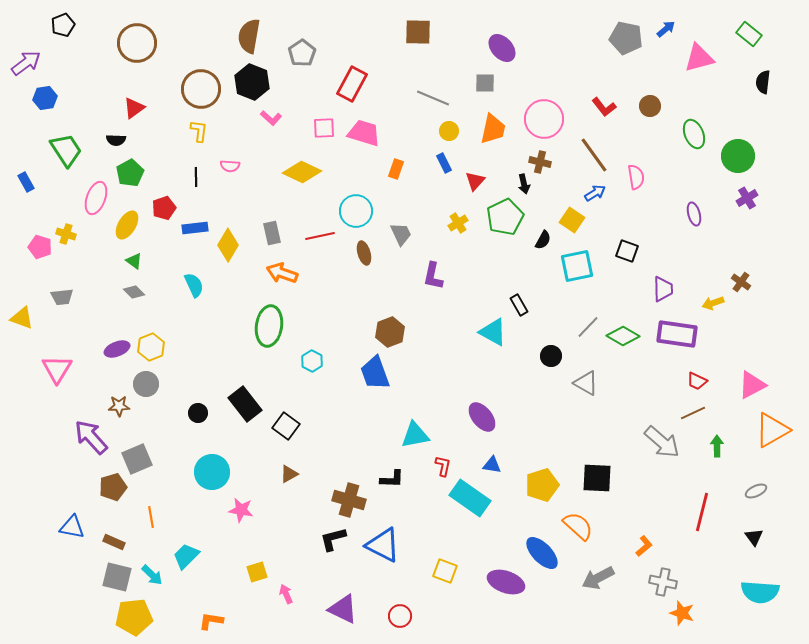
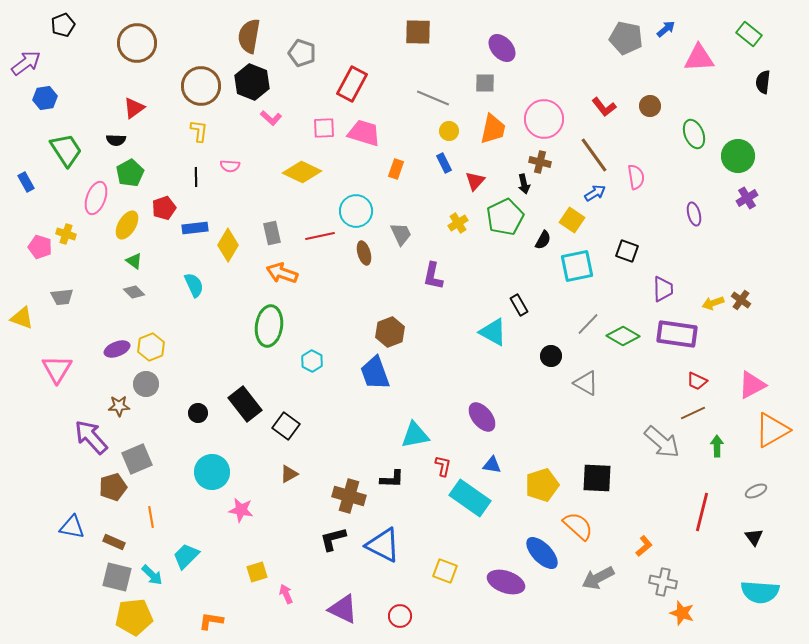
gray pentagon at (302, 53): rotated 20 degrees counterclockwise
pink triangle at (699, 58): rotated 12 degrees clockwise
brown circle at (201, 89): moved 3 px up
brown cross at (741, 282): moved 18 px down
gray line at (588, 327): moved 3 px up
brown cross at (349, 500): moved 4 px up
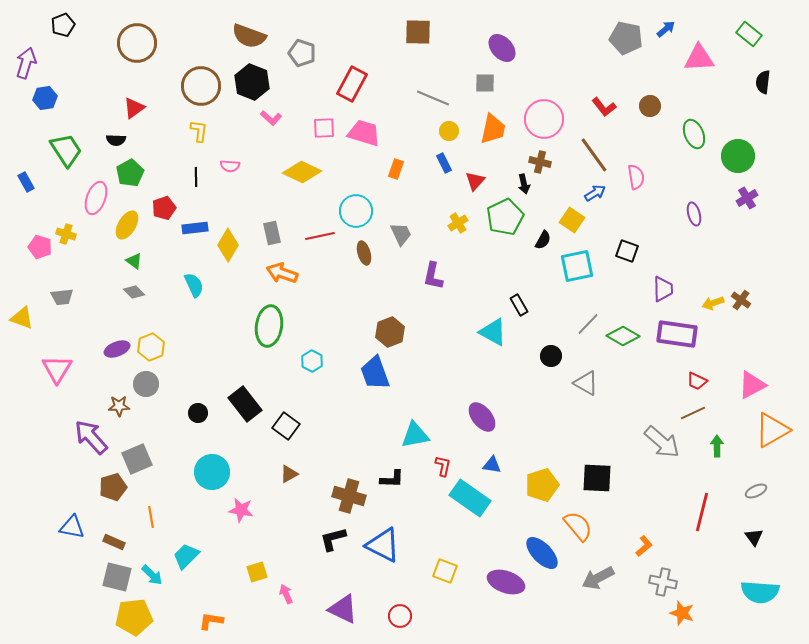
brown semicircle at (249, 36): rotated 80 degrees counterclockwise
purple arrow at (26, 63): rotated 36 degrees counterclockwise
orange semicircle at (578, 526): rotated 8 degrees clockwise
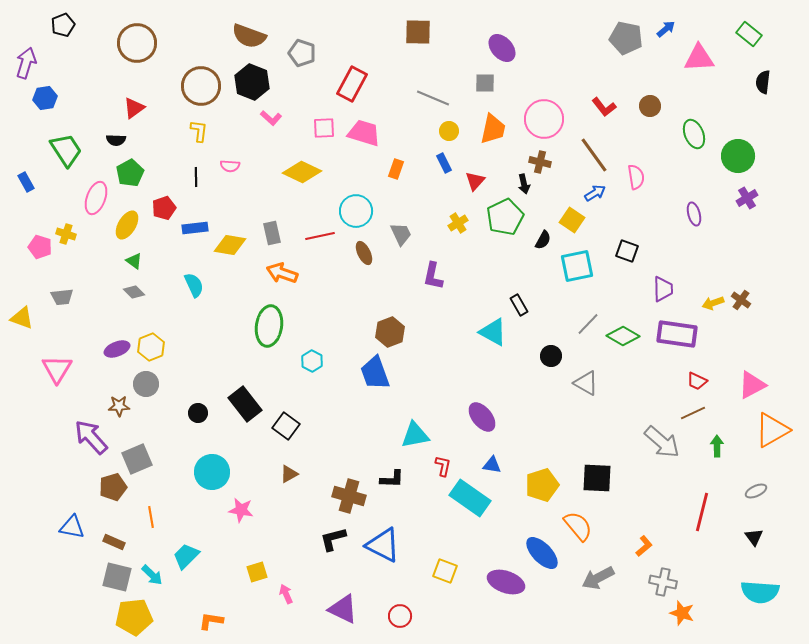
yellow diamond at (228, 245): moved 2 px right; rotated 68 degrees clockwise
brown ellipse at (364, 253): rotated 10 degrees counterclockwise
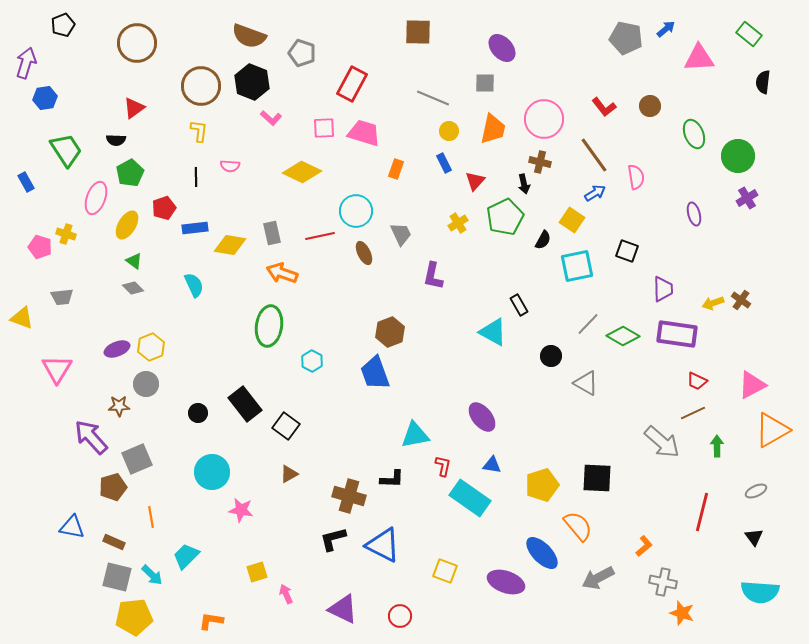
gray diamond at (134, 292): moved 1 px left, 4 px up
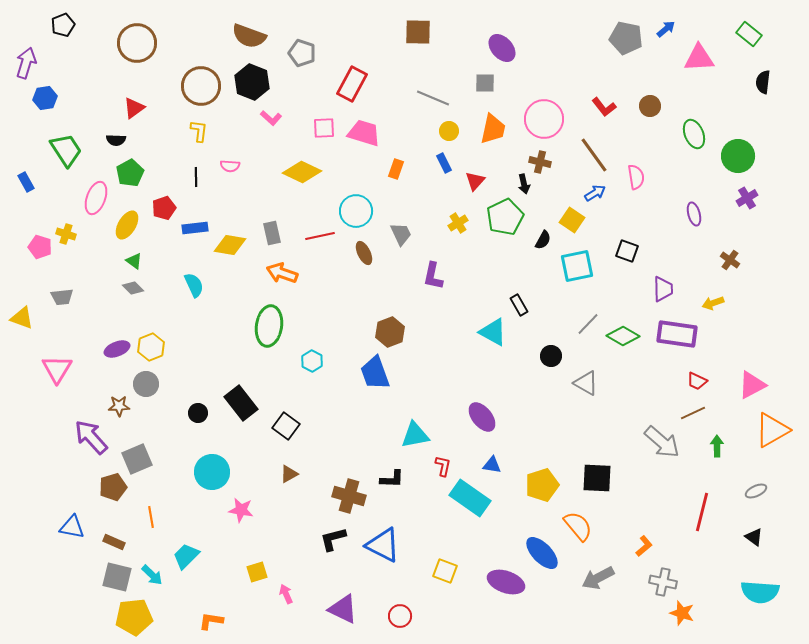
brown cross at (741, 300): moved 11 px left, 40 px up
black rectangle at (245, 404): moved 4 px left, 1 px up
black triangle at (754, 537): rotated 18 degrees counterclockwise
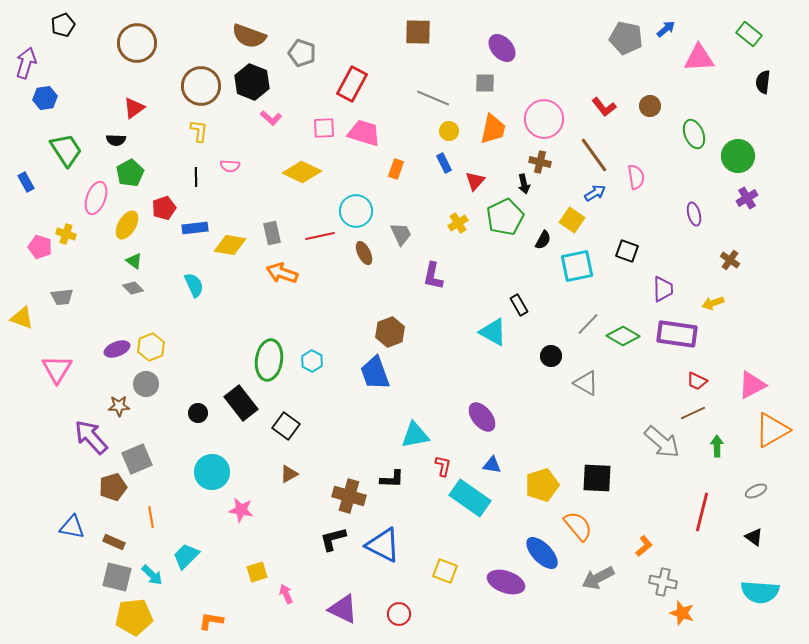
green ellipse at (269, 326): moved 34 px down
red circle at (400, 616): moved 1 px left, 2 px up
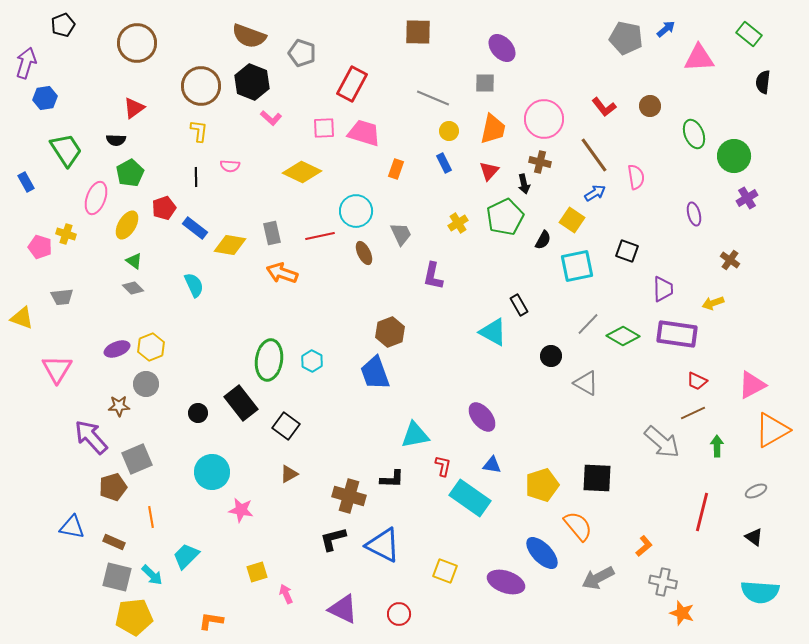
green circle at (738, 156): moved 4 px left
red triangle at (475, 181): moved 14 px right, 10 px up
blue rectangle at (195, 228): rotated 45 degrees clockwise
